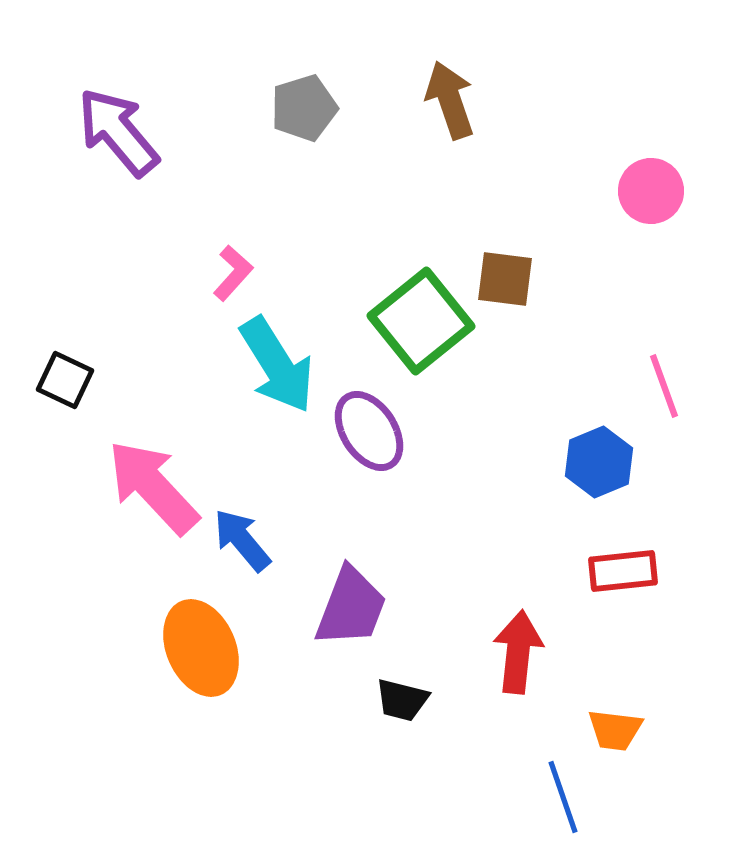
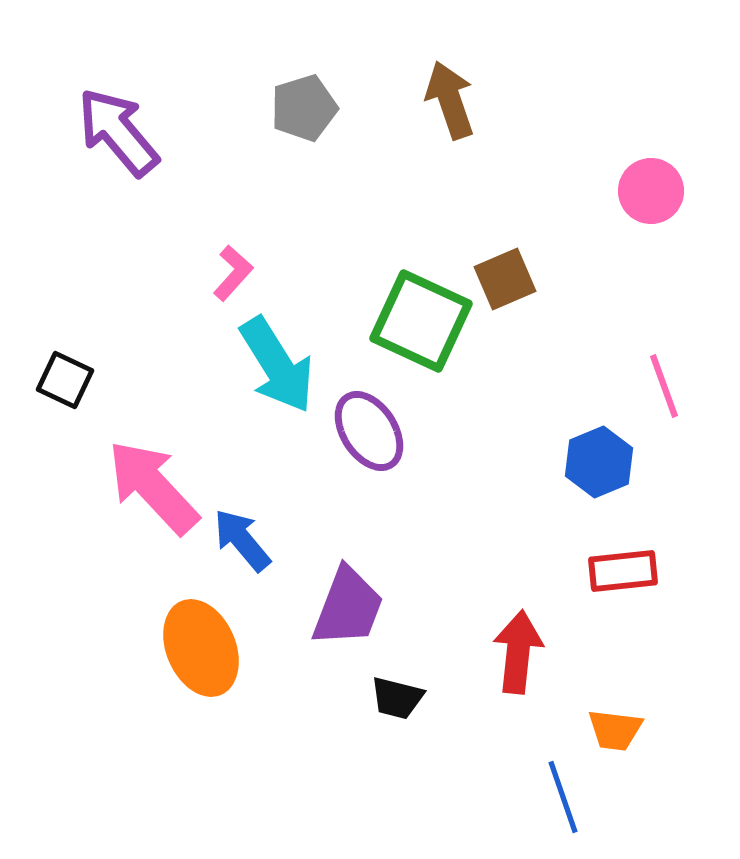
brown square: rotated 30 degrees counterclockwise
green square: rotated 26 degrees counterclockwise
purple trapezoid: moved 3 px left
black trapezoid: moved 5 px left, 2 px up
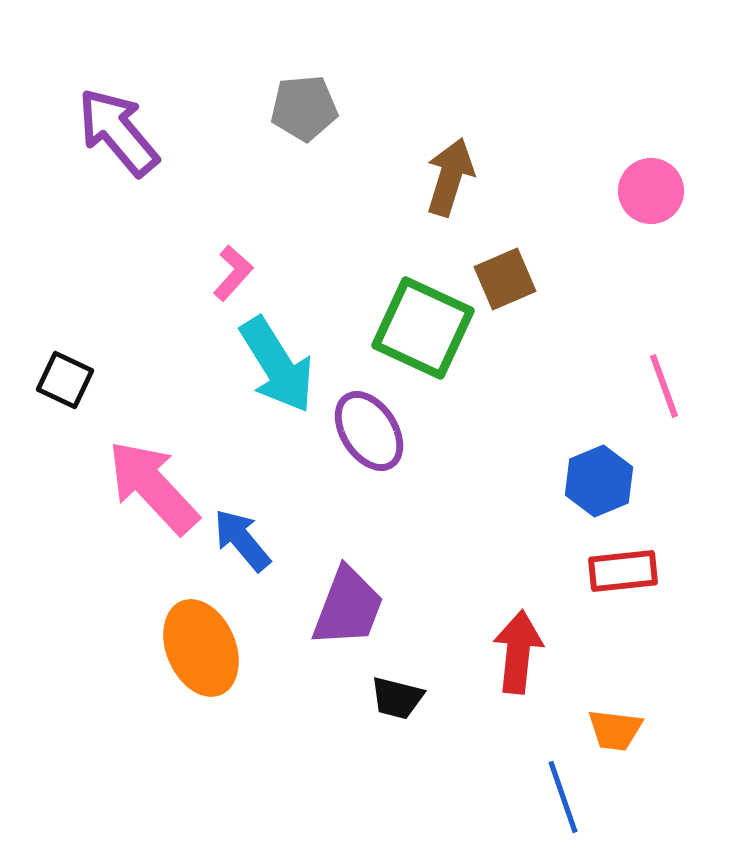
brown arrow: moved 77 px down; rotated 36 degrees clockwise
gray pentagon: rotated 12 degrees clockwise
green square: moved 2 px right, 7 px down
blue hexagon: moved 19 px down
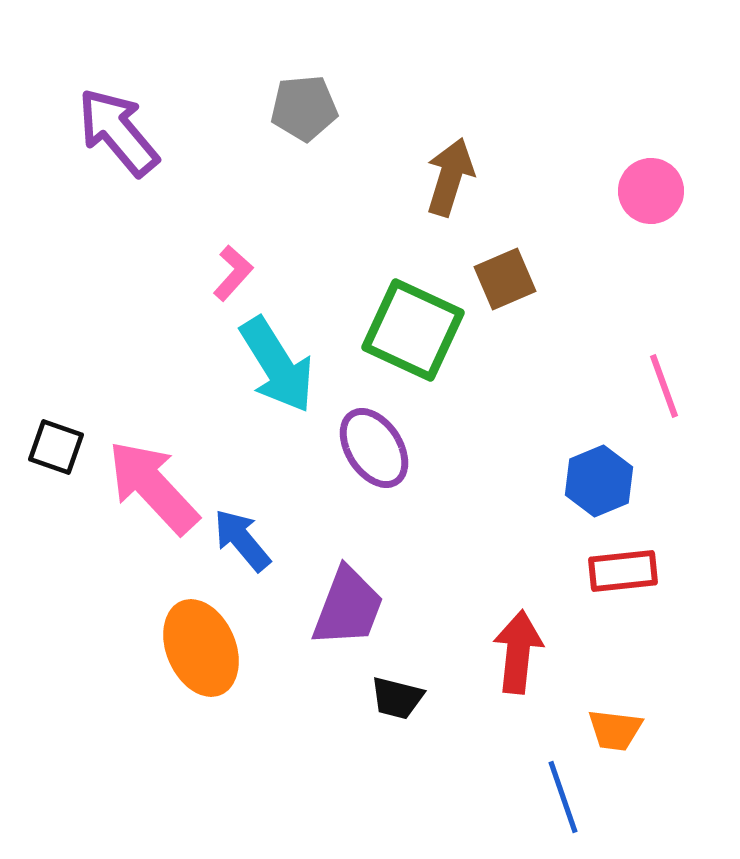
green square: moved 10 px left, 2 px down
black square: moved 9 px left, 67 px down; rotated 6 degrees counterclockwise
purple ellipse: moved 5 px right, 17 px down
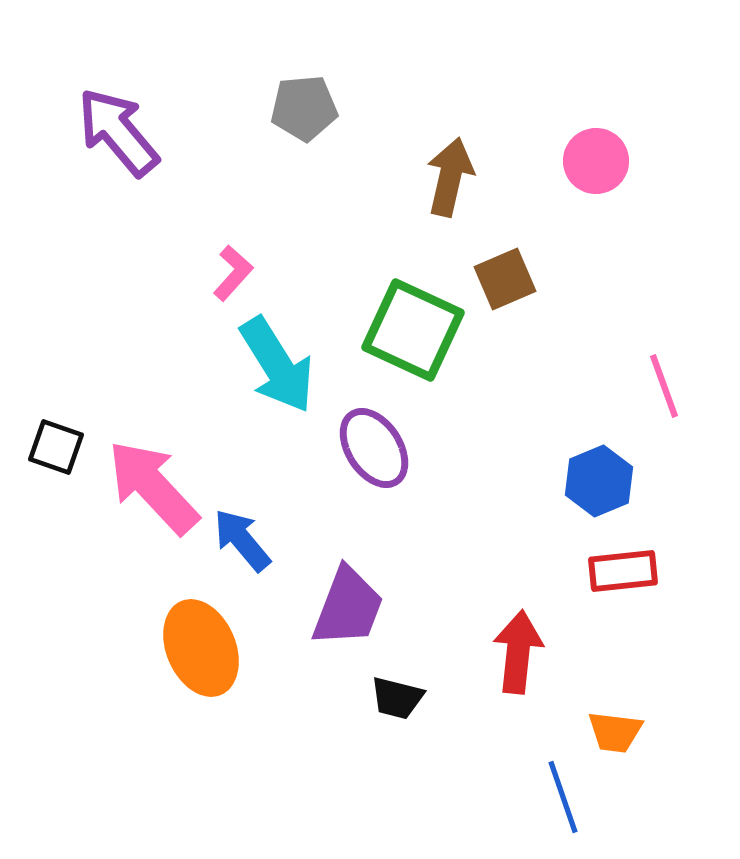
brown arrow: rotated 4 degrees counterclockwise
pink circle: moved 55 px left, 30 px up
orange trapezoid: moved 2 px down
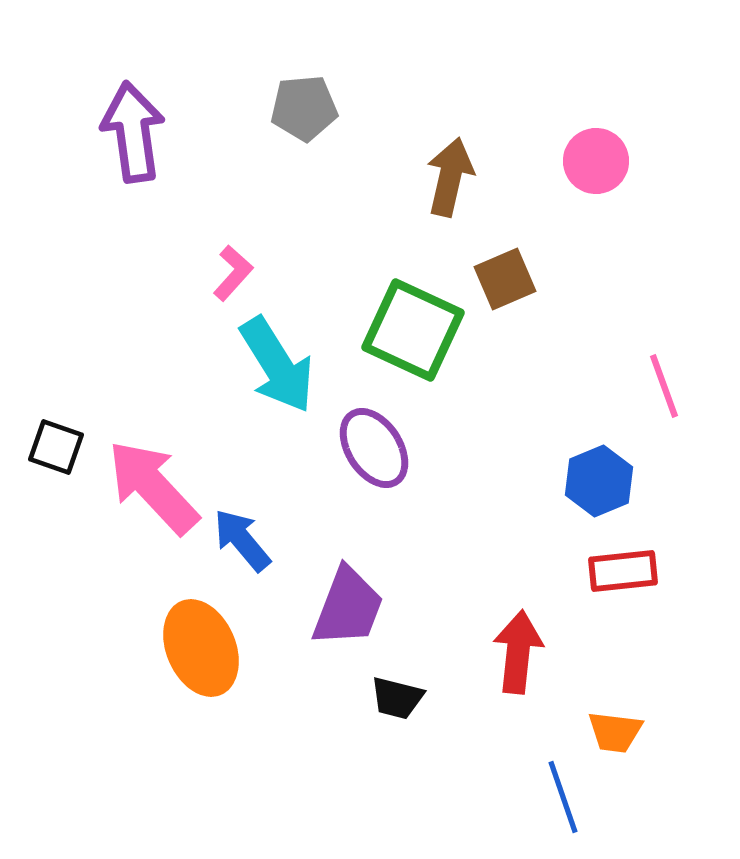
purple arrow: moved 15 px right; rotated 32 degrees clockwise
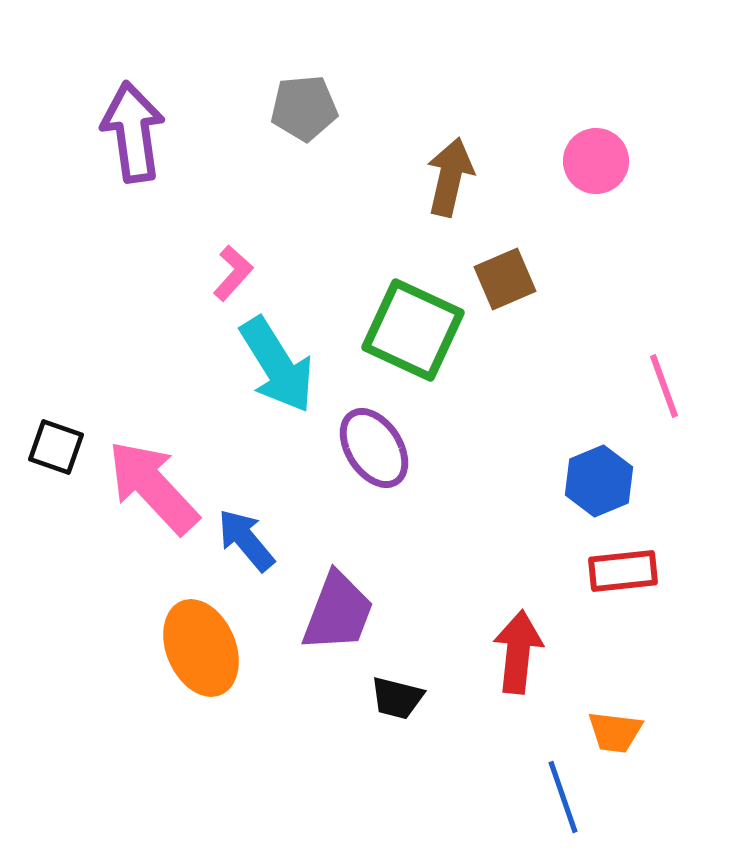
blue arrow: moved 4 px right
purple trapezoid: moved 10 px left, 5 px down
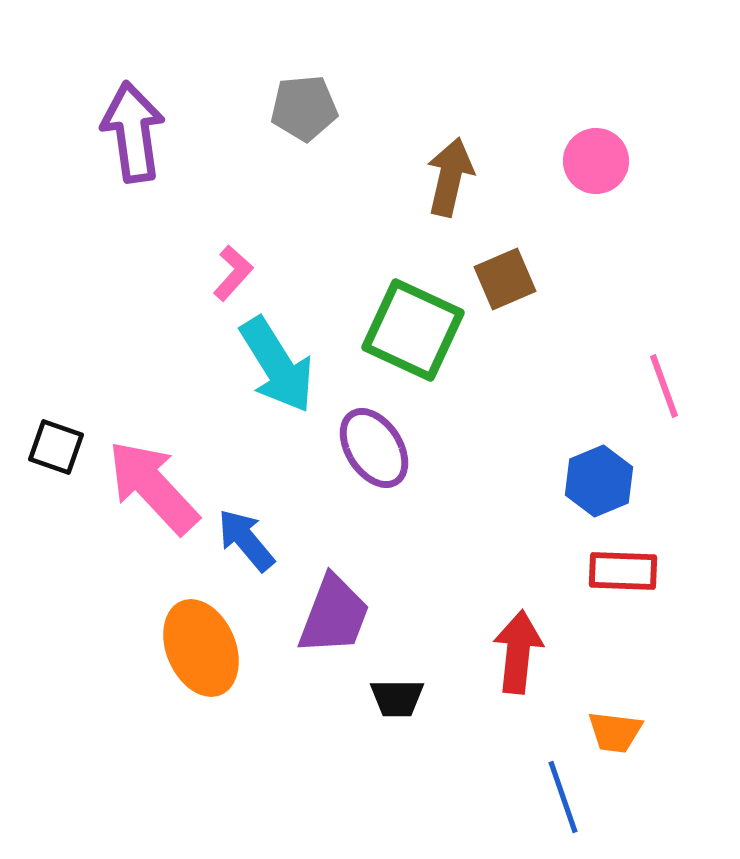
red rectangle: rotated 8 degrees clockwise
purple trapezoid: moved 4 px left, 3 px down
black trapezoid: rotated 14 degrees counterclockwise
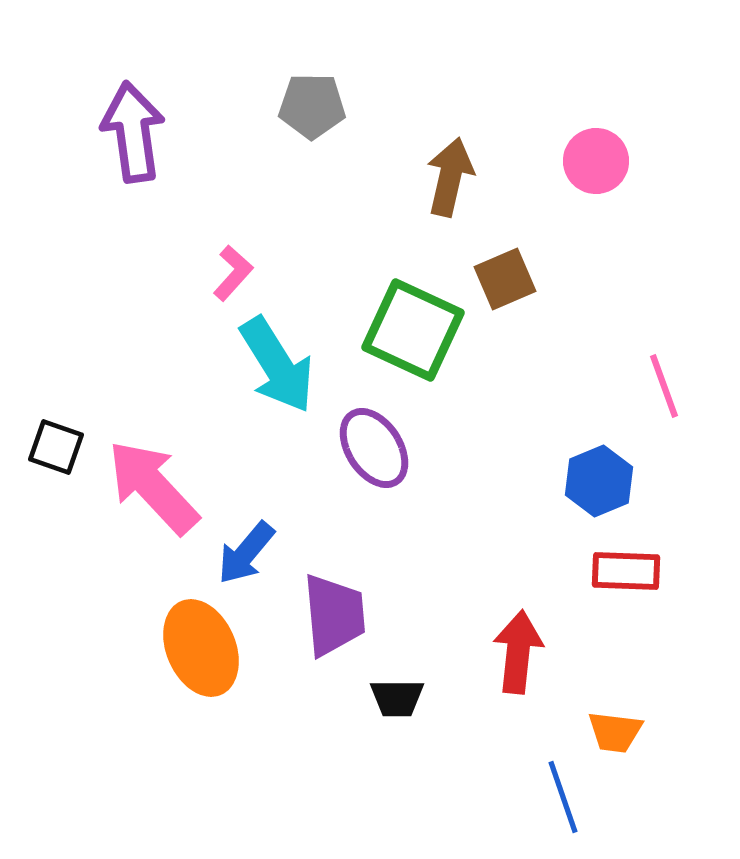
gray pentagon: moved 8 px right, 2 px up; rotated 6 degrees clockwise
blue arrow: moved 13 px down; rotated 100 degrees counterclockwise
red rectangle: moved 3 px right
purple trapezoid: rotated 26 degrees counterclockwise
